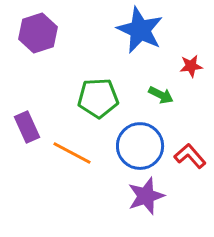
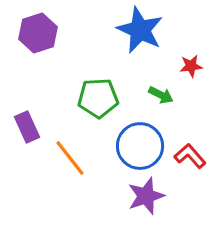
orange line: moved 2 px left, 5 px down; rotated 24 degrees clockwise
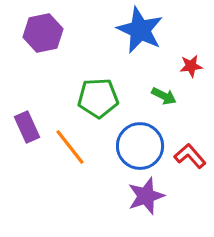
purple hexagon: moved 5 px right; rotated 6 degrees clockwise
green arrow: moved 3 px right, 1 px down
orange line: moved 11 px up
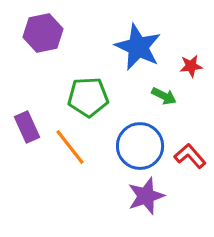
blue star: moved 2 px left, 17 px down
green pentagon: moved 10 px left, 1 px up
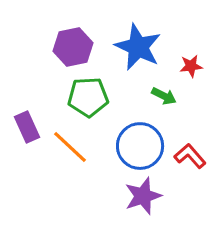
purple hexagon: moved 30 px right, 14 px down
orange line: rotated 9 degrees counterclockwise
purple star: moved 3 px left
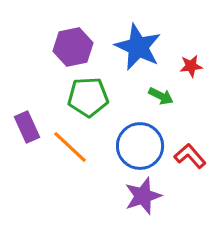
green arrow: moved 3 px left
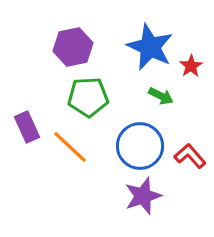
blue star: moved 12 px right
red star: rotated 25 degrees counterclockwise
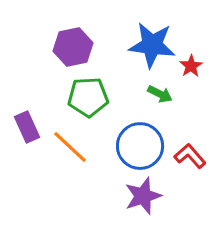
blue star: moved 2 px right, 2 px up; rotated 18 degrees counterclockwise
green arrow: moved 1 px left, 2 px up
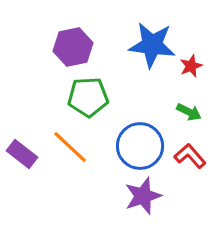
red star: rotated 10 degrees clockwise
green arrow: moved 29 px right, 18 px down
purple rectangle: moved 5 px left, 27 px down; rotated 28 degrees counterclockwise
